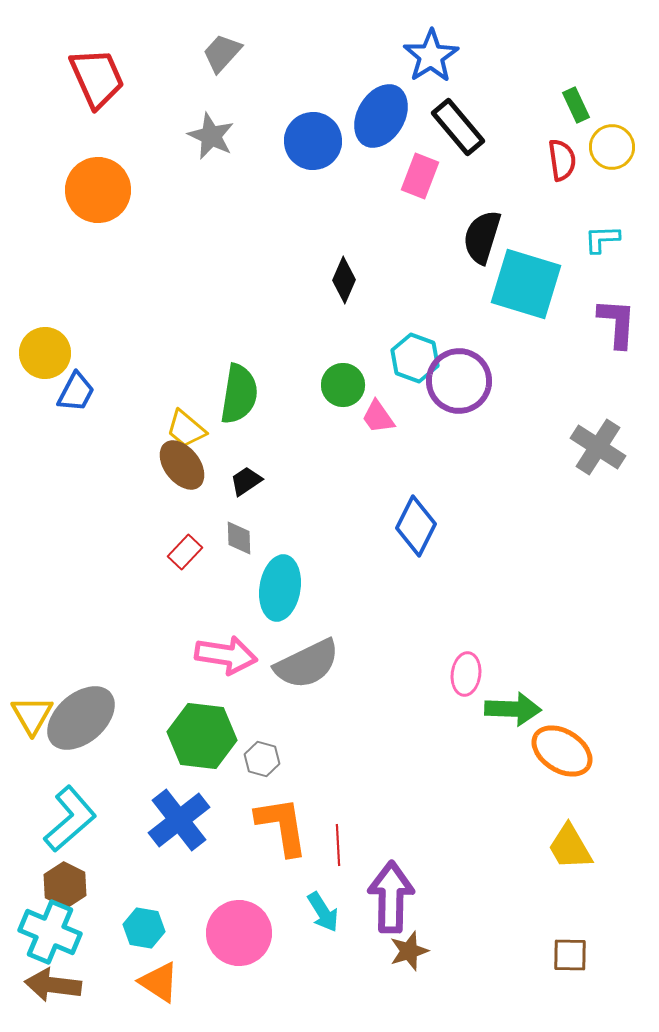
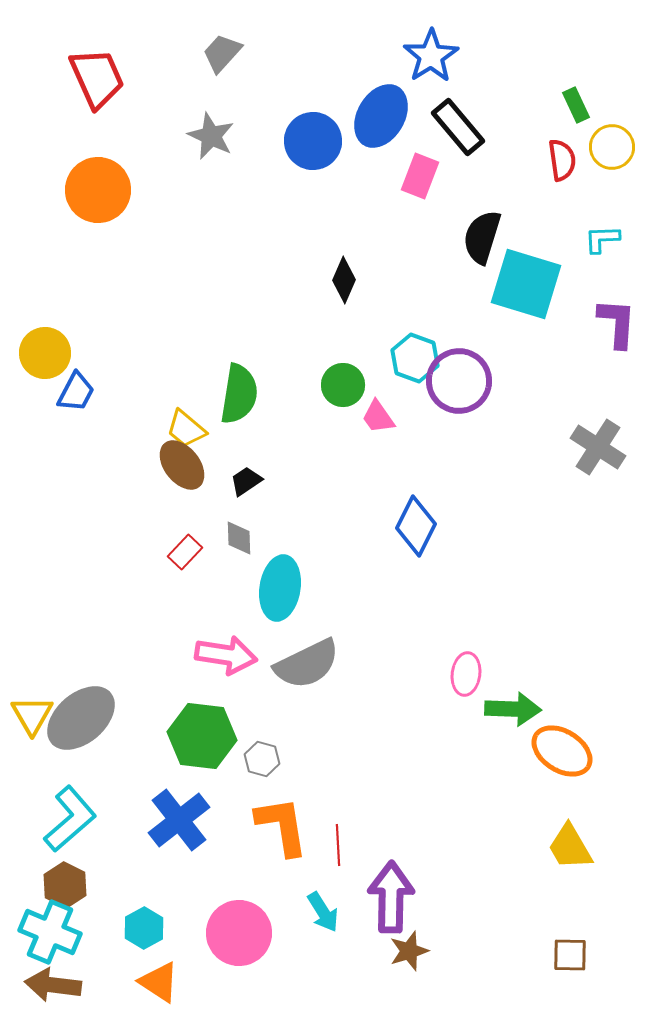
cyan hexagon at (144, 928): rotated 21 degrees clockwise
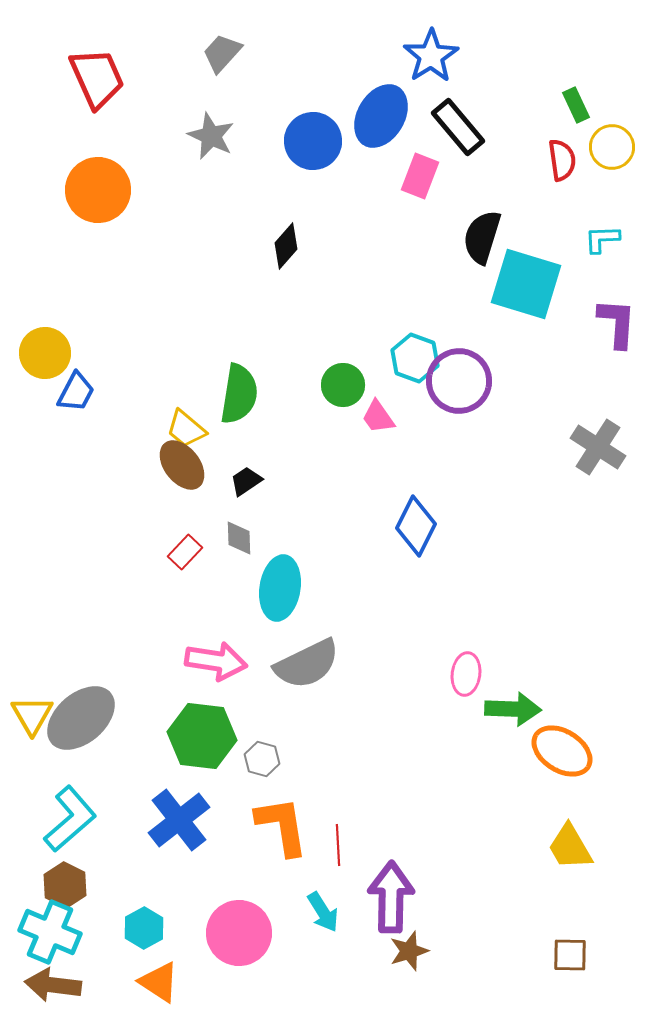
black diamond at (344, 280): moved 58 px left, 34 px up; rotated 18 degrees clockwise
pink arrow at (226, 655): moved 10 px left, 6 px down
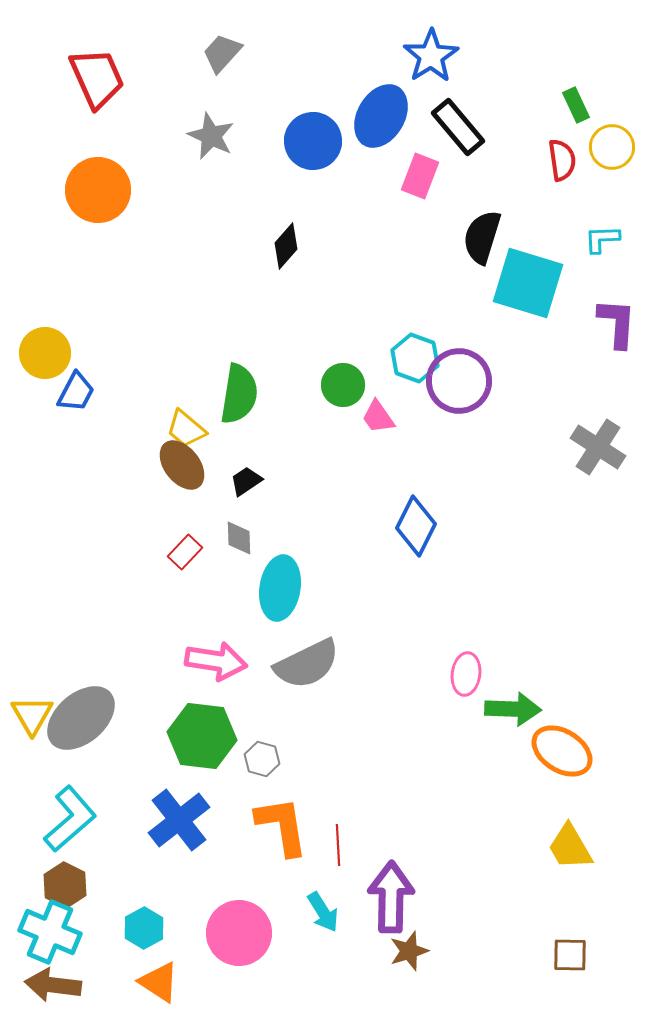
cyan square at (526, 284): moved 2 px right, 1 px up
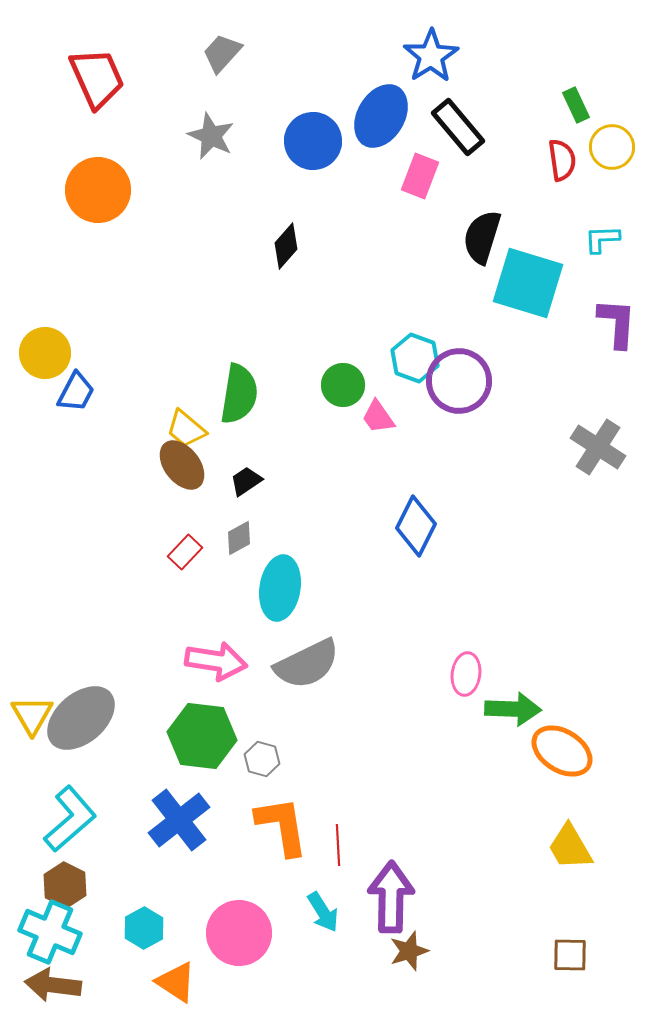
gray diamond at (239, 538): rotated 63 degrees clockwise
orange triangle at (159, 982): moved 17 px right
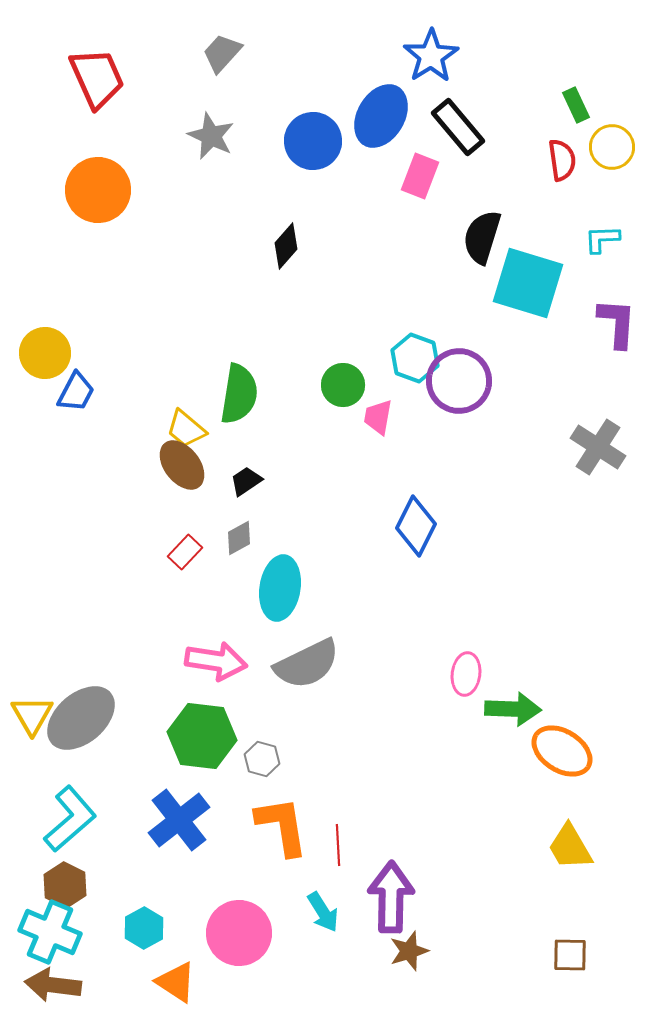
pink trapezoid at (378, 417): rotated 45 degrees clockwise
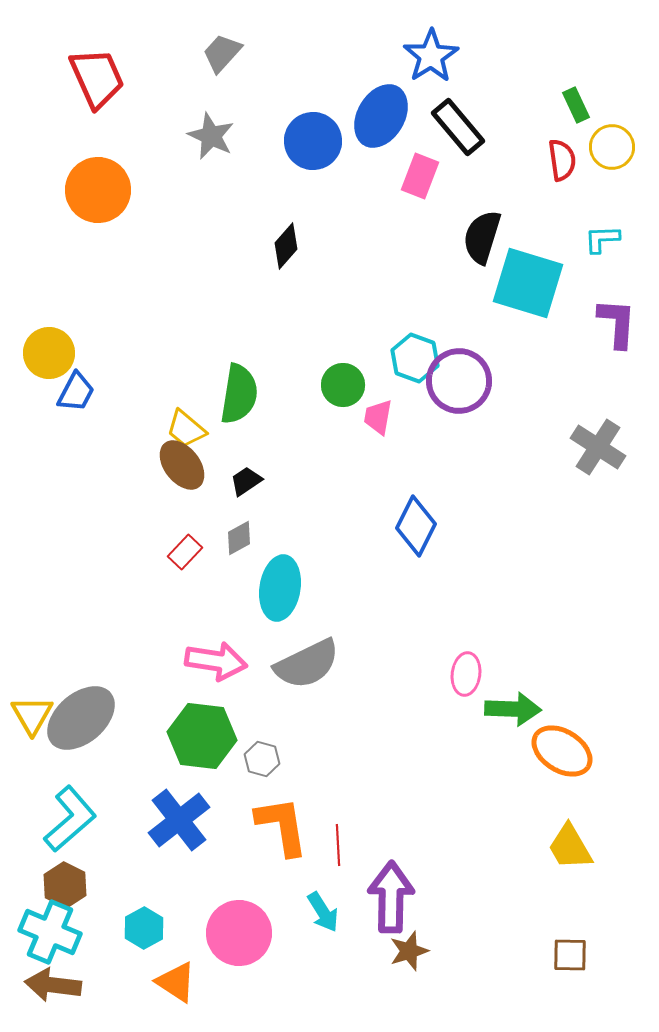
yellow circle at (45, 353): moved 4 px right
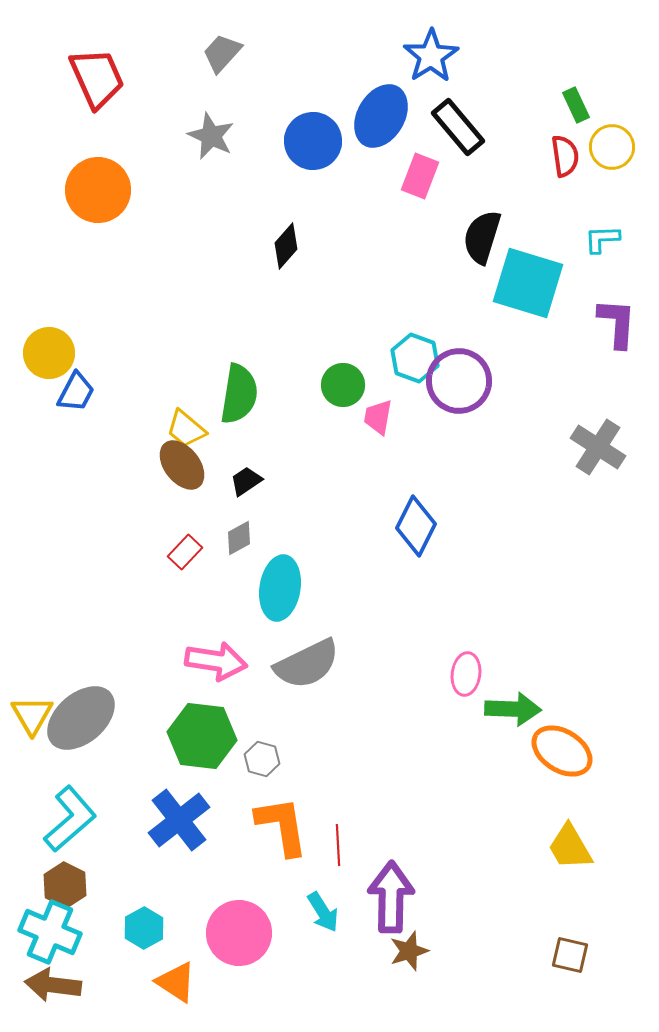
red semicircle at (562, 160): moved 3 px right, 4 px up
brown square at (570, 955): rotated 12 degrees clockwise
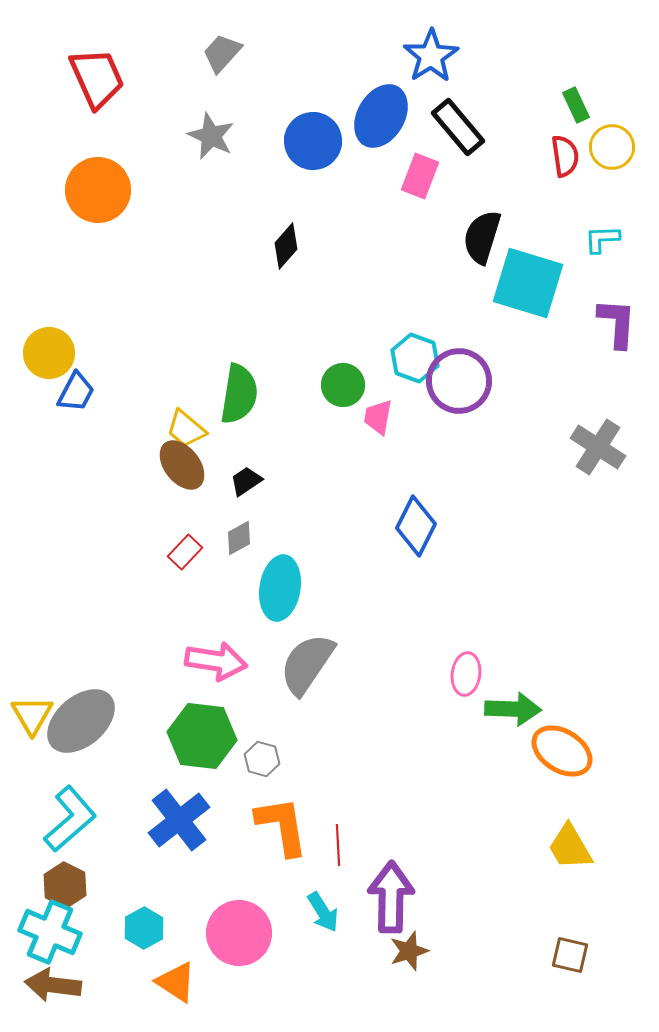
gray semicircle at (307, 664): rotated 150 degrees clockwise
gray ellipse at (81, 718): moved 3 px down
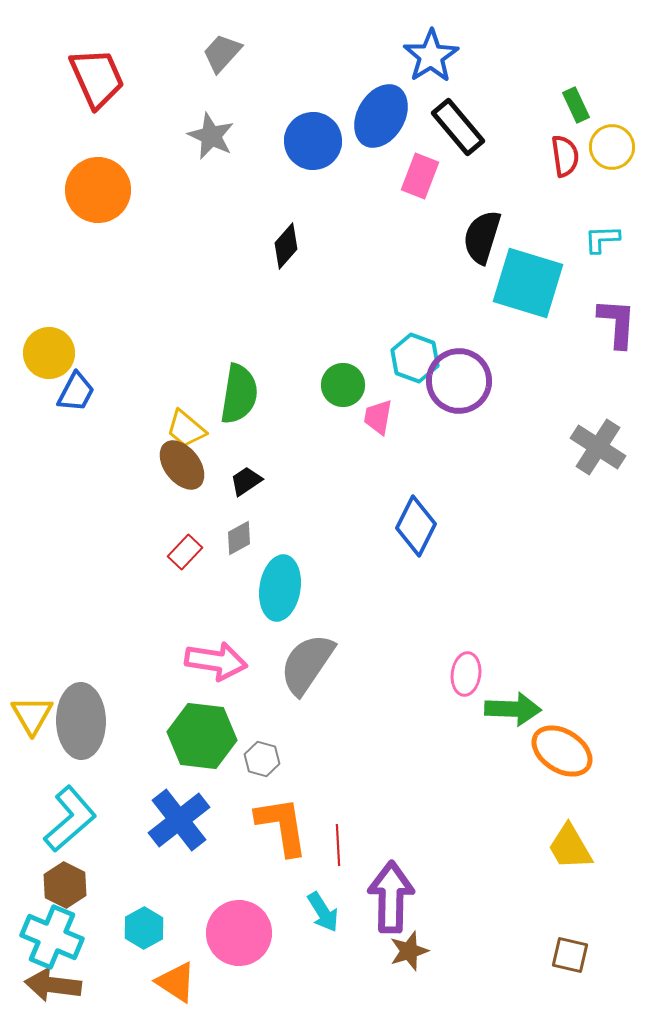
gray ellipse at (81, 721): rotated 50 degrees counterclockwise
cyan cross at (50, 932): moved 2 px right, 5 px down
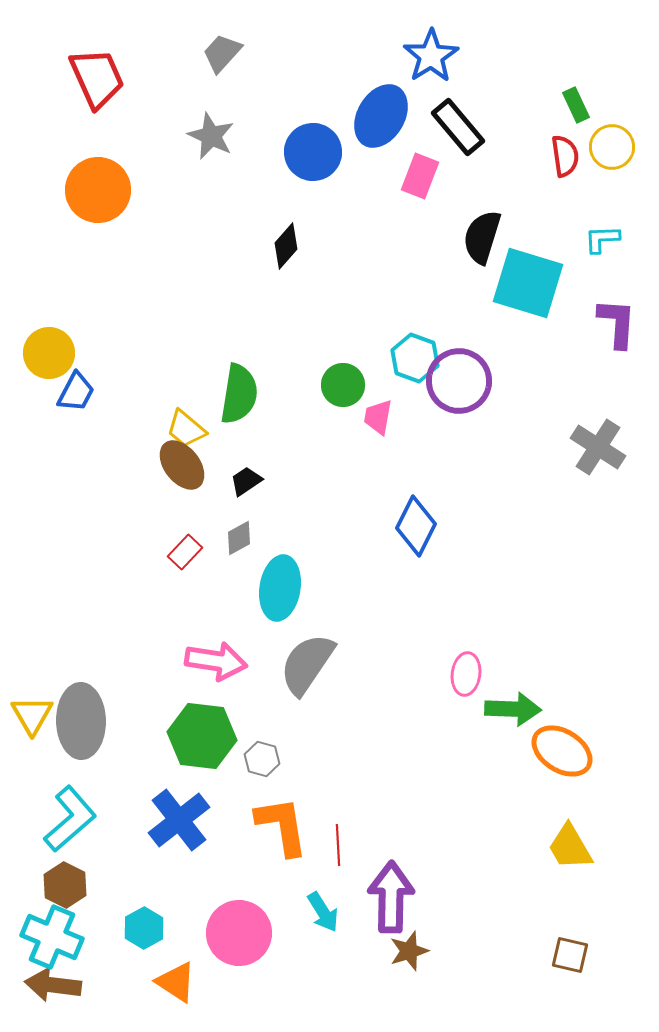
blue circle at (313, 141): moved 11 px down
